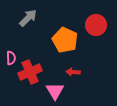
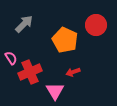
gray arrow: moved 4 px left, 6 px down
pink semicircle: rotated 32 degrees counterclockwise
red arrow: rotated 24 degrees counterclockwise
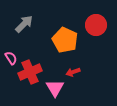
pink triangle: moved 3 px up
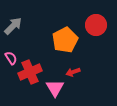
gray arrow: moved 11 px left, 2 px down
orange pentagon: rotated 20 degrees clockwise
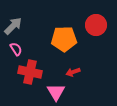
orange pentagon: moved 1 px left, 1 px up; rotated 25 degrees clockwise
pink semicircle: moved 5 px right, 9 px up
red cross: rotated 35 degrees clockwise
pink triangle: moved 1 px right, 4 px down
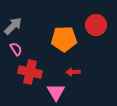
red arrow: rotated 16 degrees clockwise
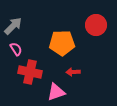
orange pentagon: moved 2 px left, 4 px down
pink triangle: rotated 42 degrees clockwise
